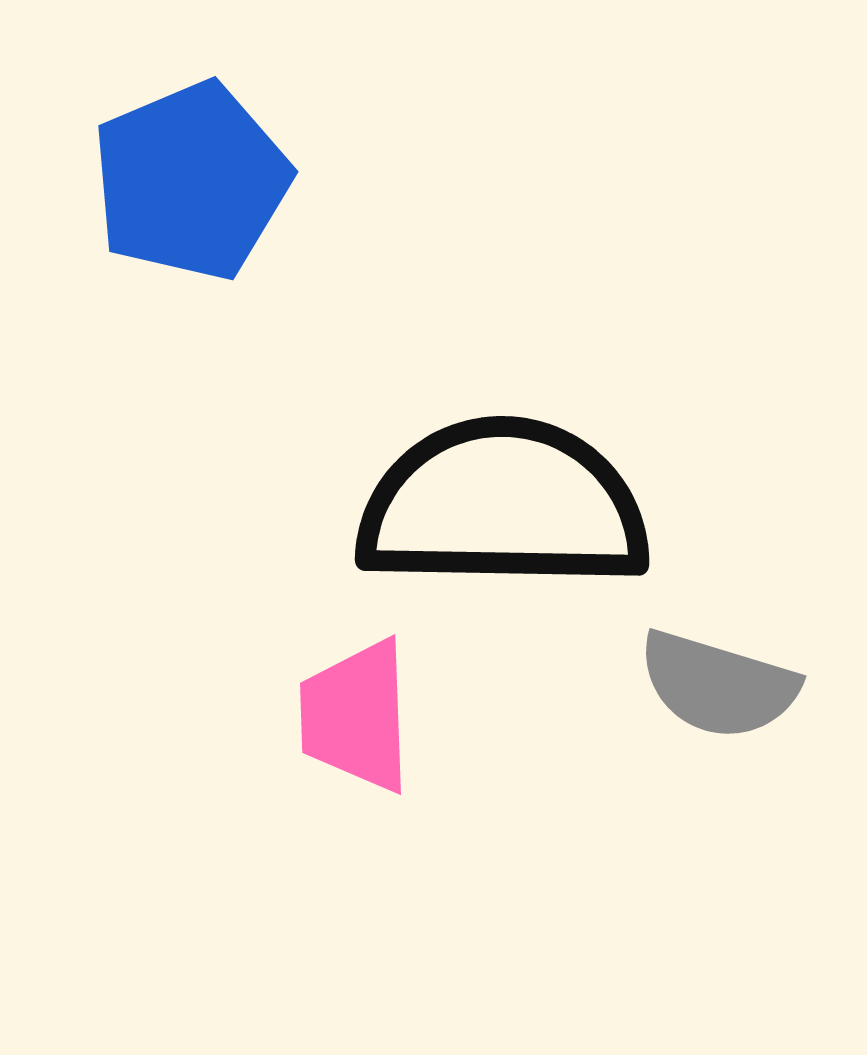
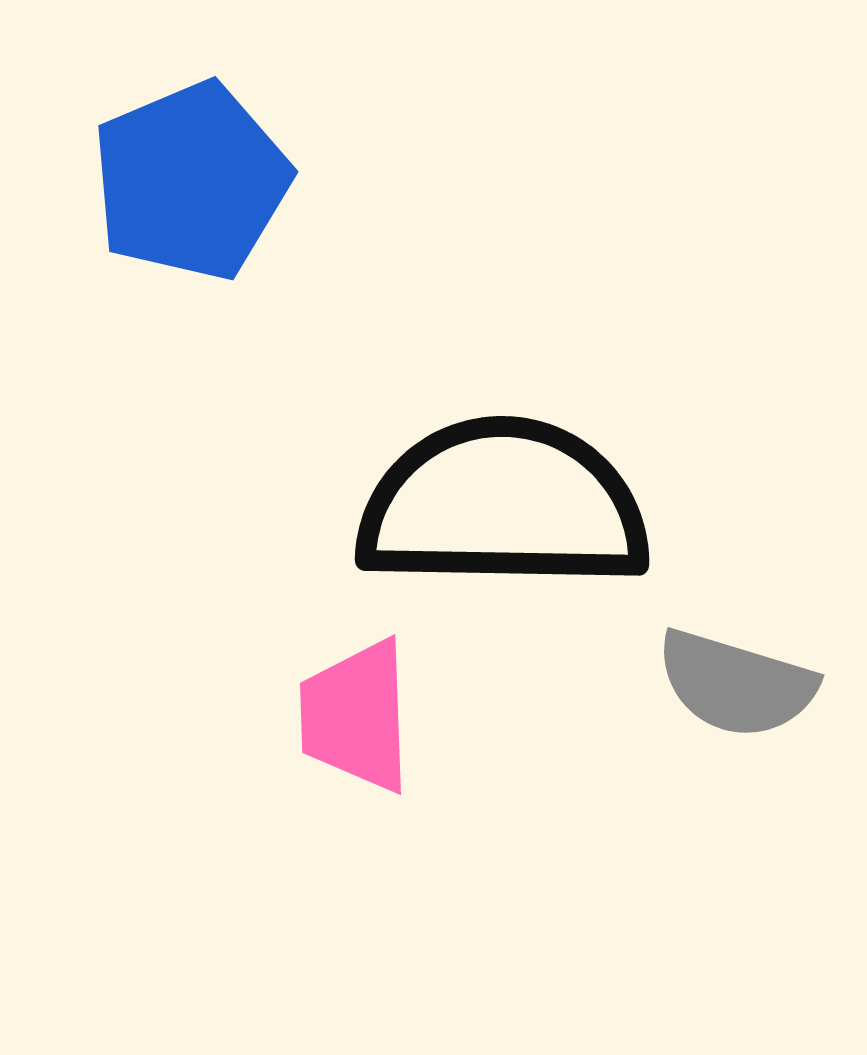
gray semicircle: moved 18 px right, 1 px up
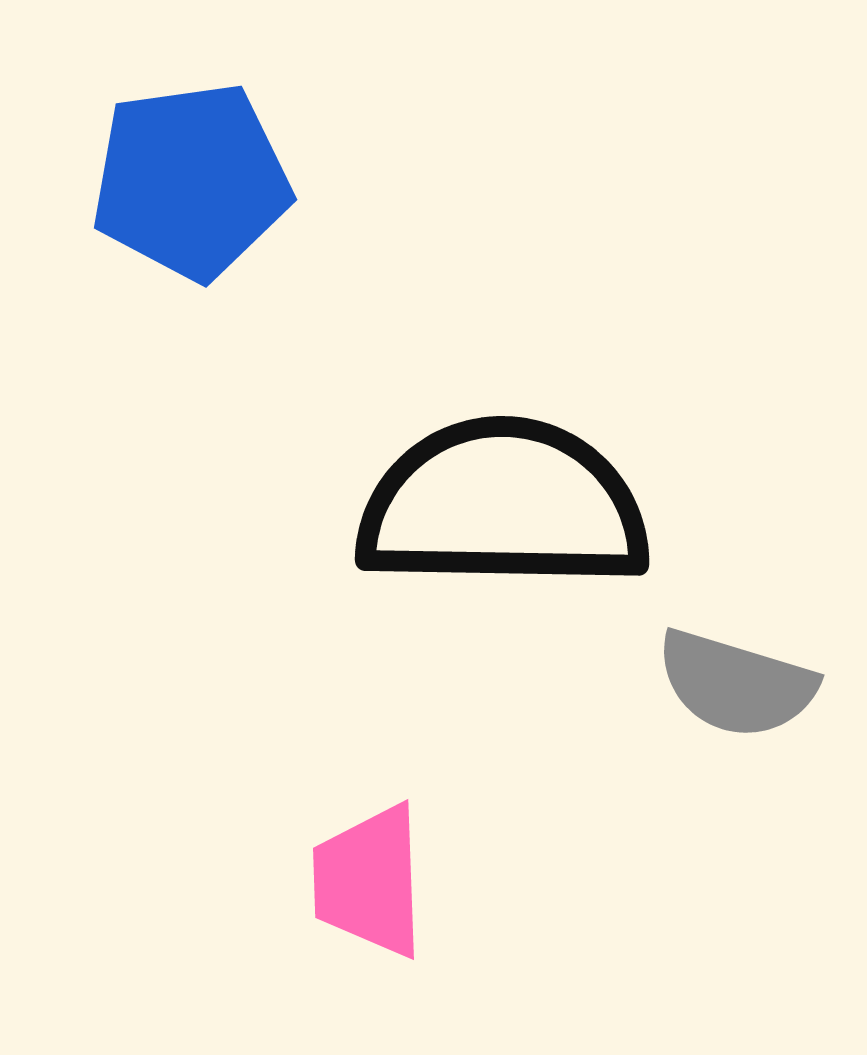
blue pentagon: rotated 15 degrees clockwise
pink trapezoid: moved 13 px right, 165 px down
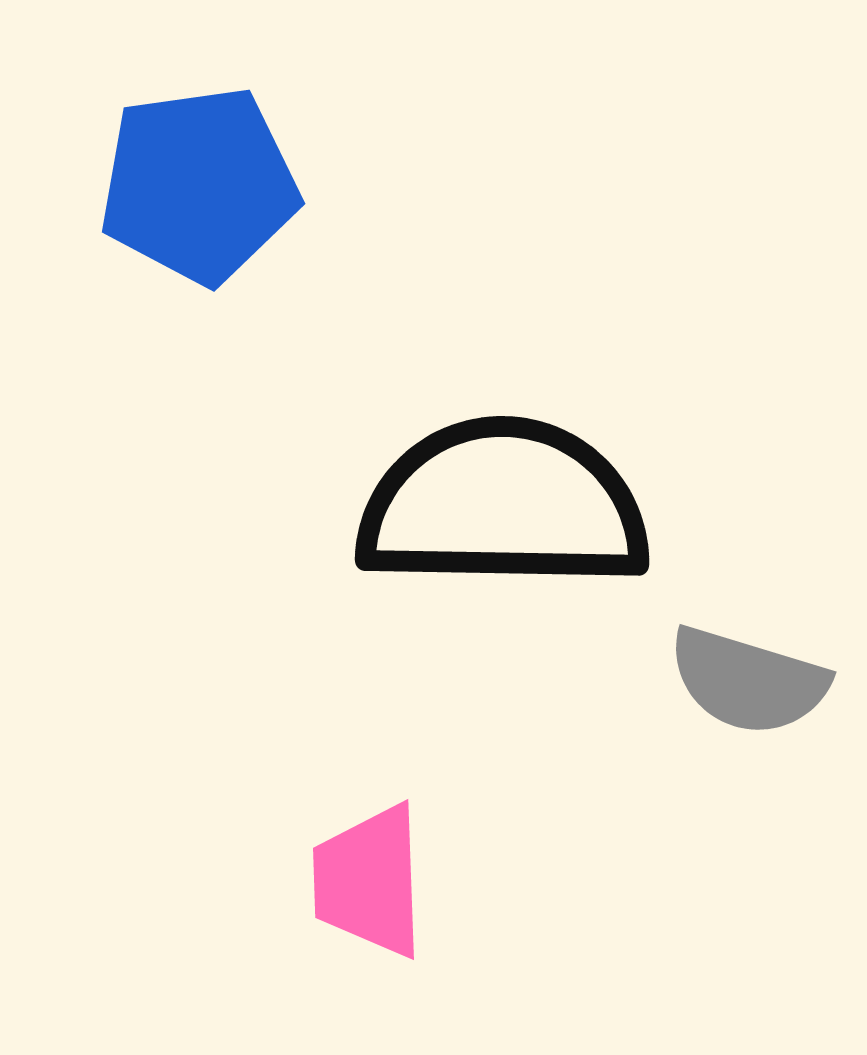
blue pentagon: moved 8 px right, 4 px down
gray semicircle: moved 12 px right, 3 px up
